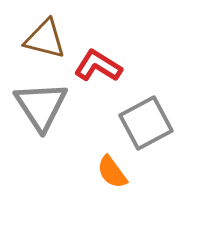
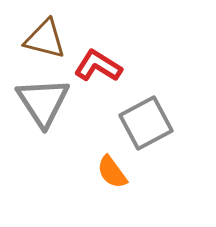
gray triangle: moved 2 px right, 4 px up
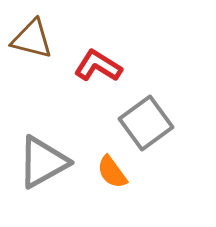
brown triangle: moved 13 px left
gray triangle: moved 60 px down; rotated 34 degrees clockwise
gray square: rotated 8 degrees counterclockwise
